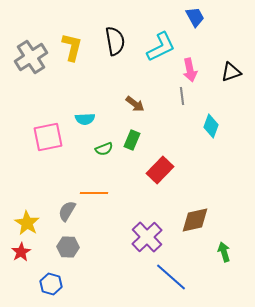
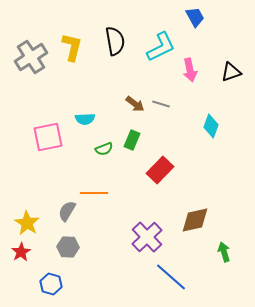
gray line: moved 21 px left, 8 px down; rotated 66 degrees counterclockwise
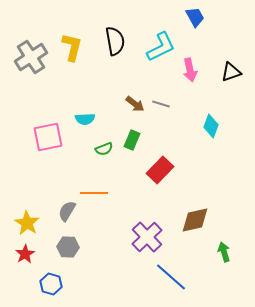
red star: moved 4 px right, 2 px down
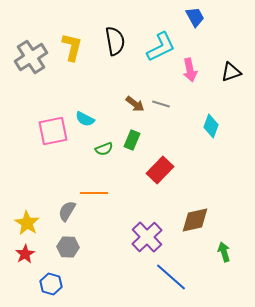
cyan semicircle: rotated 30 degrees clockwise
pink square: moved 5 px right, 6 px up
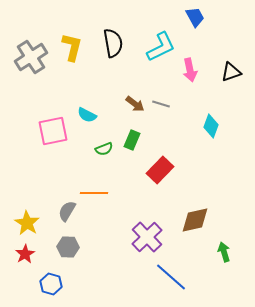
black semicircle: moved 2 px left, 2 px down
cyan semicircle: moved 2 px right, 4 px up
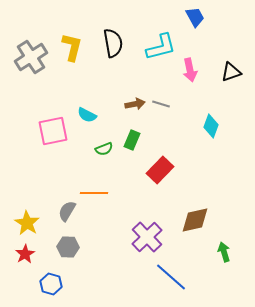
cyan L-shape: rotated 12 degrees clockwise
brown arrow: rotated 48 degrees counterclockwise
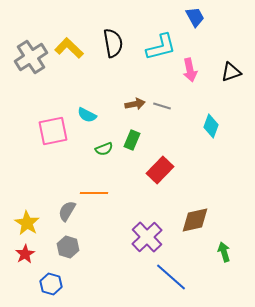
yellow L-shape: moved 3 px left, 1 px down; rotated 60 degrees counterclockwise
gray line: moved 1 px right, 2 px down
gray hexagon: rotated 15 degrees clockwise
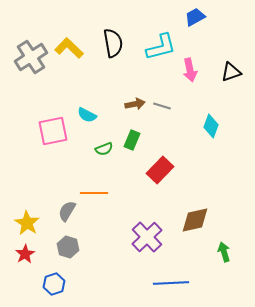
blue trapezoid: rotated 90 degrees counterclockwise
blue line: moved 6 px down; rotated 44 degrees counterclockwise
blue hexagon: moved 3 px right; rotated 25 degrees clockwise
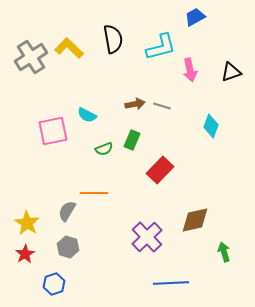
black semicircle: moved 4 px up
